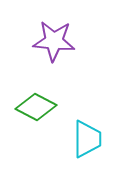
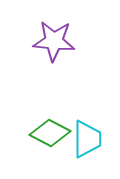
green diamond: moved 14 px right, 26 px down
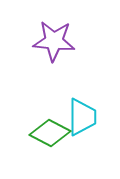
cyan trapezoid: moved 5 px left, 22 px up
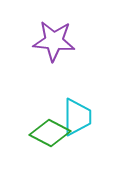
cyan trapezoid: moved 5 px left
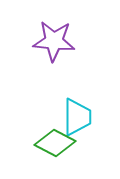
green diamond: moved 5 px right, 10 px down
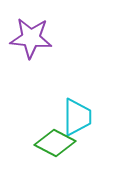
purple star: moved 23 px left, 3 px up
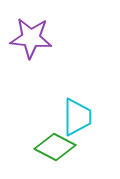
green diamond: moved 4 px down
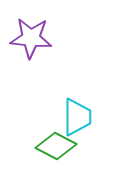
green diamond: moved 1 px right, 1 px up
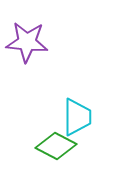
purple star: moved 4 px left, 4 px down
